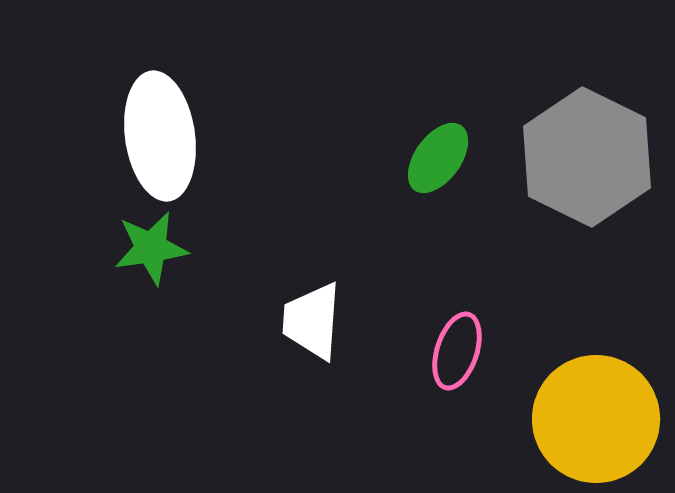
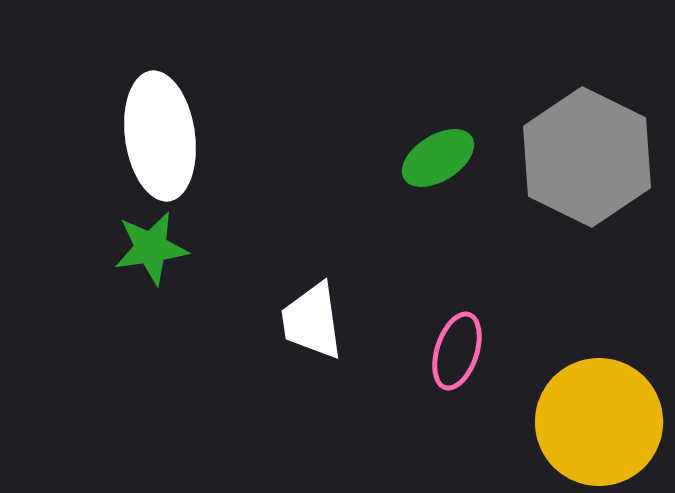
green ellipse: rotated 22 degrees clockwise
white trapezoid: rotated 12 degrees counterclockwise
yellow circle: moved 3 px right, 3 px down
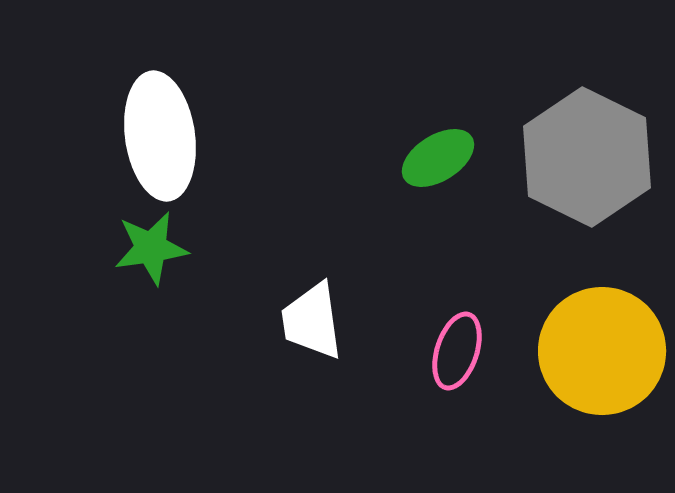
yellow circle: moved 3 px right, 71 px up
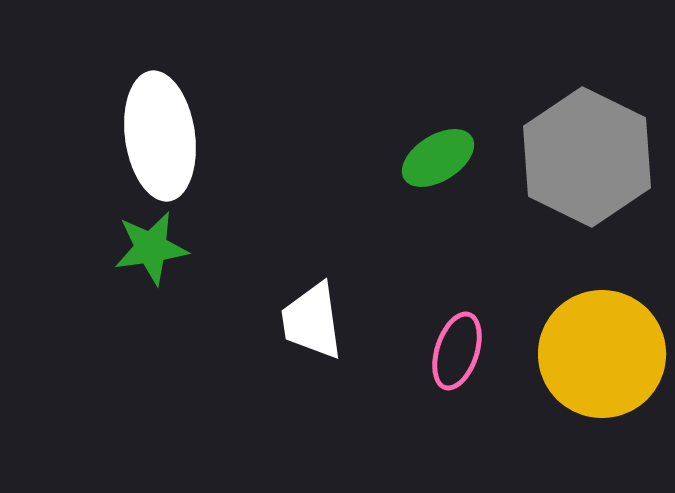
yellow circle: moved 3 px down
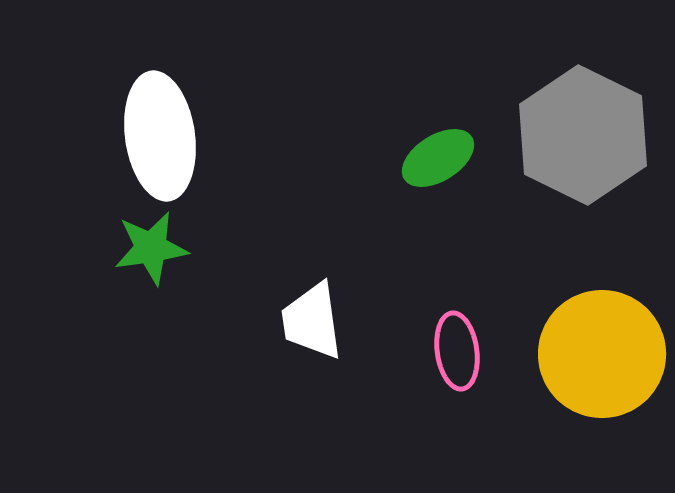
gray hexagon: moved 4 px left, 22 px up
pink ellipse: rotated 26 degrees counterclockwise
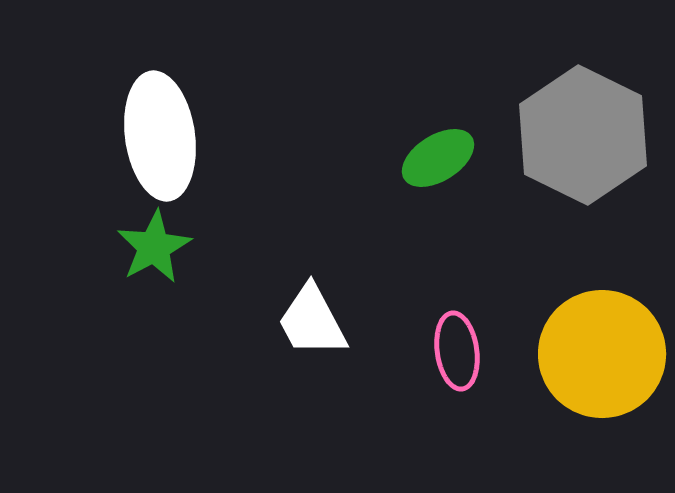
green star: moved 3 px right, 1 px up; rotated 20 degrees counterclockwise
white trapezoid: rotated 20 degrees counterclockwise
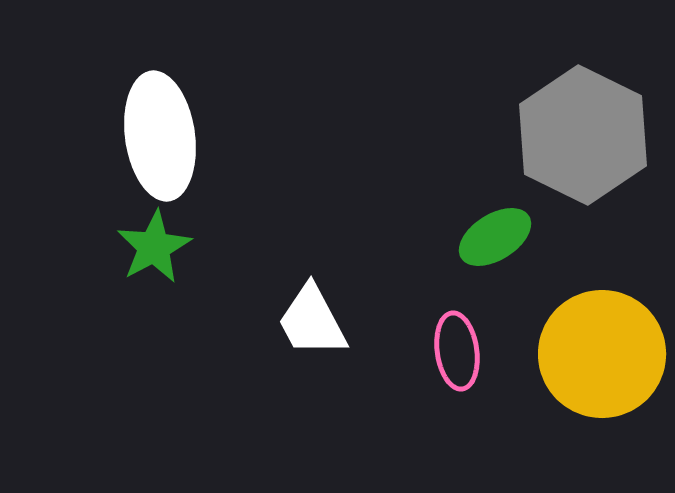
green ellipse: moved 57 px right, 79 px down
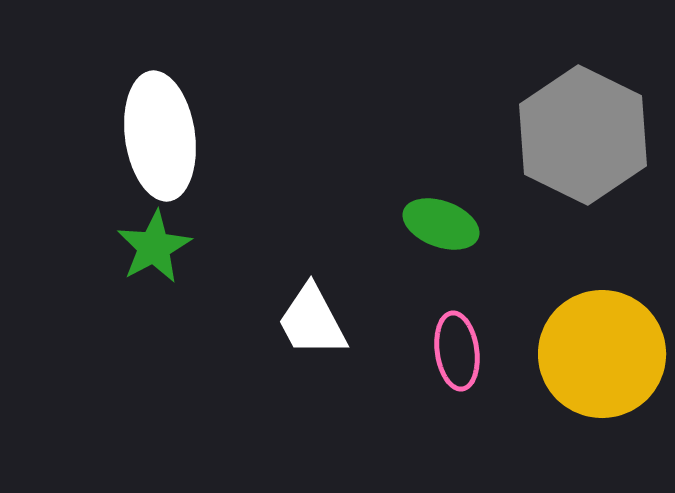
green ellipse: moved 54 px left, 13 px up; rotated 52 degrees clockwise
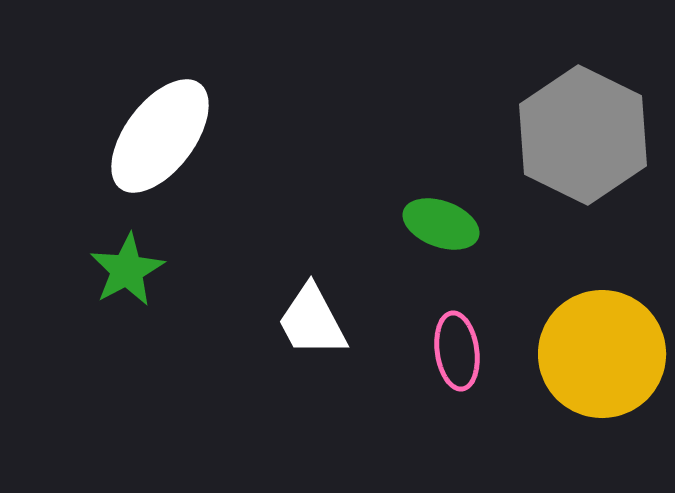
white ellipse: rotated 45 degrees clockwise
green star: moved 27 px left, 23 px down
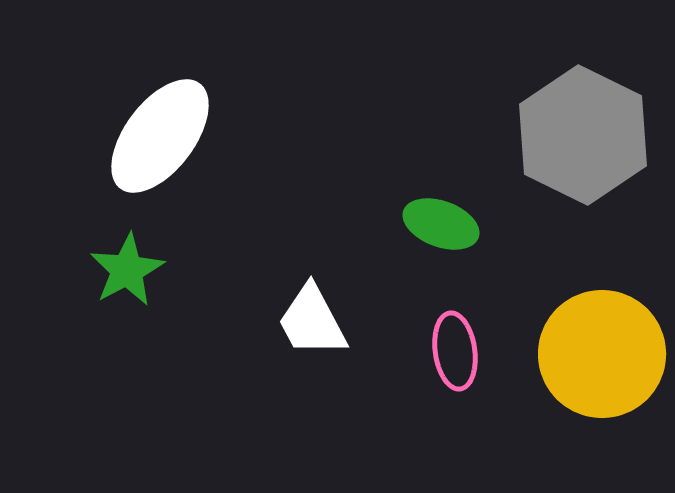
pink ellipse: moved 2 px left
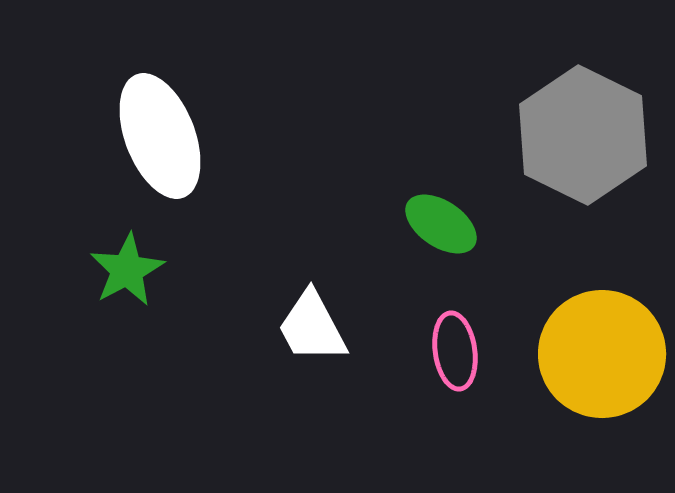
white ellipse: rotated 58 degrees counterclockwise
green ellipse: rotated 14 degrees clockwise
white trapezoid: moved 6 px down
